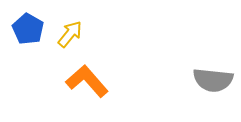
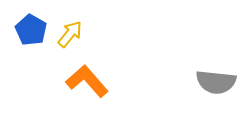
blue pentagon: moved 3 px right, 1 px down
gray semicircle: moved 3 px right, 2 px down
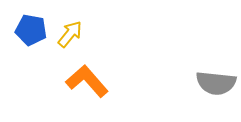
blue pentagon: rotated 20 degrees counterclockwise
gray semicircle: moved 1 px down
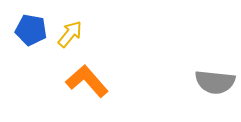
gray semicircle: moved 1 px left, 1 px up
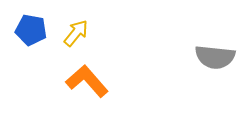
yellow arrow: moved 6 px right, 1 px up
gray semicircle: moved 25 px up
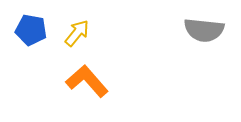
yellow arrow: moved 1 px right
gray semicircle: moved 11 px left, 27 px up
